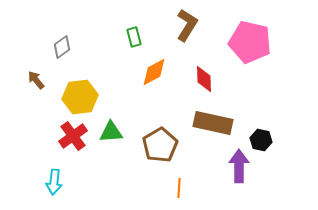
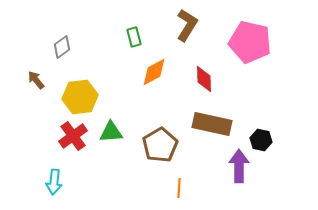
brown rectangle: moved 1 px left, 1 px down
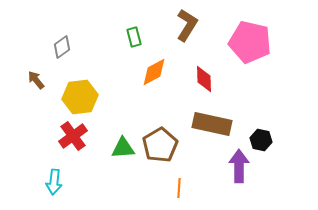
green triangle: moved 12 px right, 16 px down
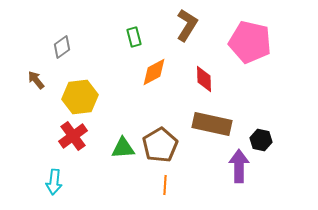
orange line: moved 14 px left, 3 px up
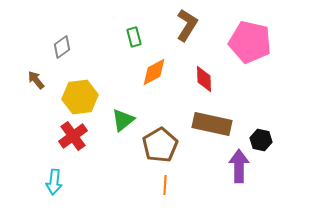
green triangle: moved 28 px up; rotated 35 degrees counterclockwise
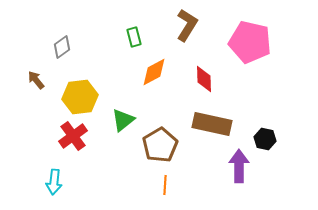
black hexagon: moved 4 px right, 1 px up
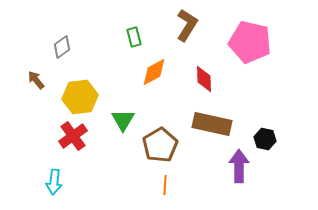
green triangle: rotated 20 degrees counterclockwise
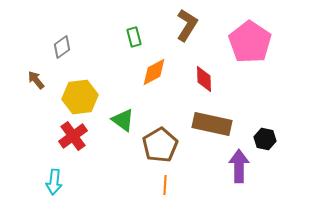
pink pentagon: rotated 21 degrees clockwise
green triangle: rotated 25 degrees counterclockwise
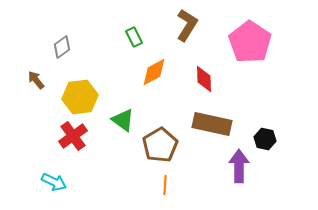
green rectangle: rotated 12 degrees counterclockwise
cyan arrow: rotated 70 degrees counterclockwise
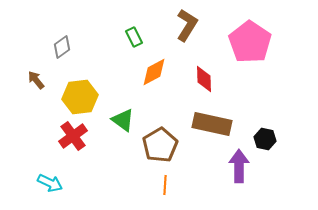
cyan arrow: moved 4 px left, 1 px down
